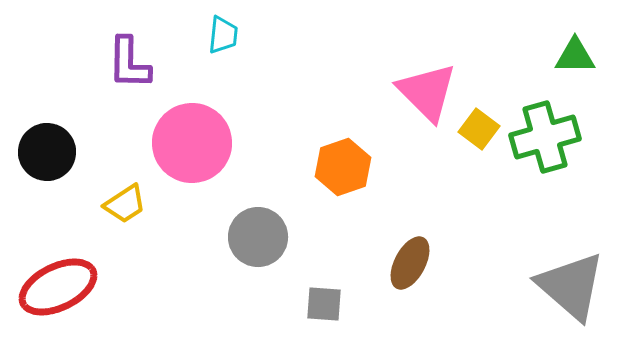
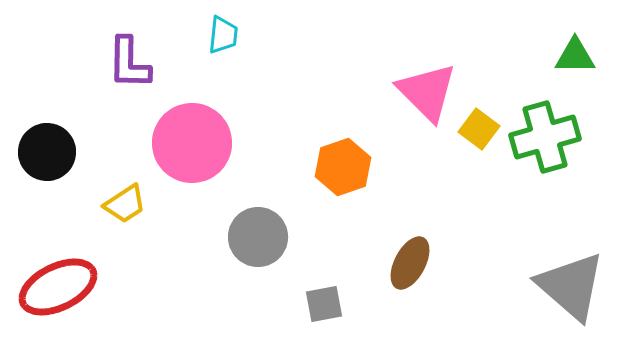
gray square: rotated 15 degrees counterclockwise
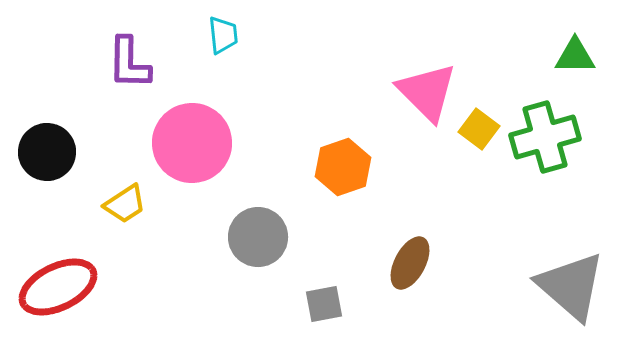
cyan trapezoid: rotated 12 degrees counterclockwise
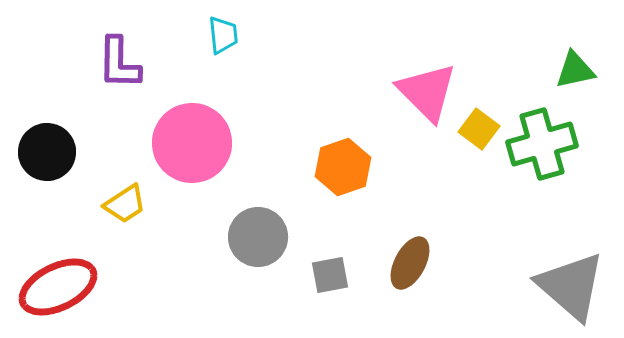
green triangle: moved 14 px down; rotated 12 degrees counterclockwise
purple L-shape: moved 10 px left
green cross: moved 3 px left, 7 px down
gray square: moved 6 px right, 29 px up
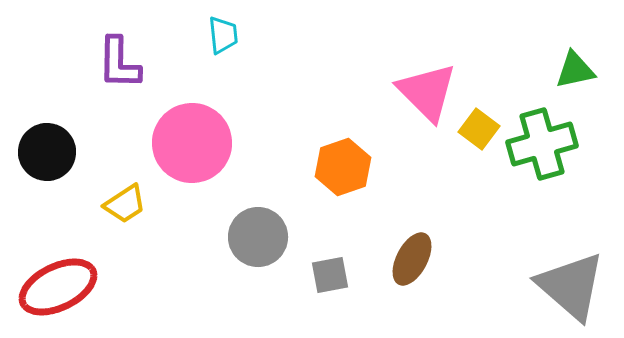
brown ellipse: moved 2 px right, 4 px up
